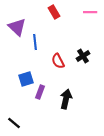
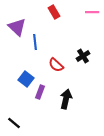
pink line: moved 2 px right
red semicircle: moved 2 px left, 4 px down; rotated 21 degrees counterclockwise
blue square: rotated 35 degrees counterclockwise
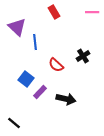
purple rectangle: rotated 24 degrees clockwise
black arrow: rotated 90 degrees clockwise
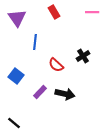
purple triangle: moved 9 px up; rotated 12 degrees clockwise
blue line: rotated 14 degrees clockwise
blue square: moved 10 px left, 3 px up
black arrow: moved 1 px left, 5 px up
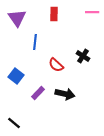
red rectangle: moved 2 px down; rotated 32 degrees clockwise
black cross: rotated 24 degrees counterclockwise
purple rectangle: moved 2 px left, 1 px down
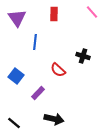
pink line: rotated 48 degrees clockwise
black cross: rotated 16 degrees counterclockwise
red semicircle: moved 2 px right, 5 px down
black arrow: moved 11 px left, 25 px down
